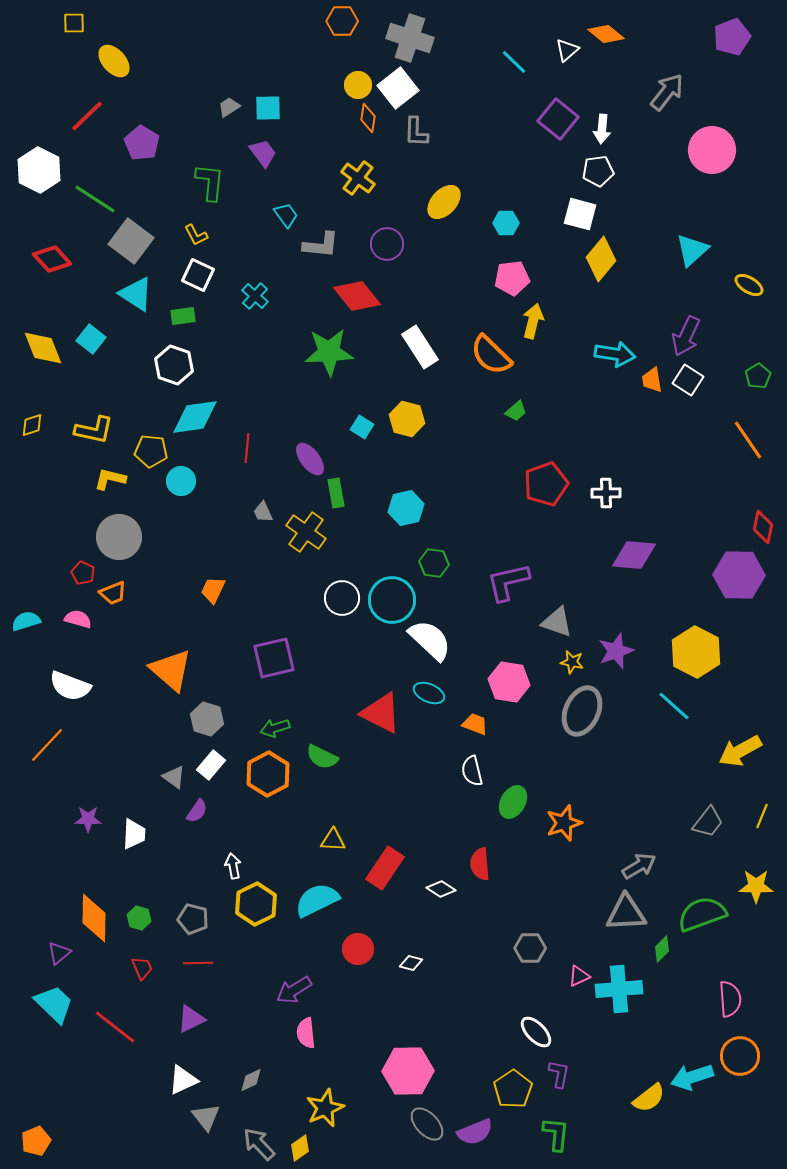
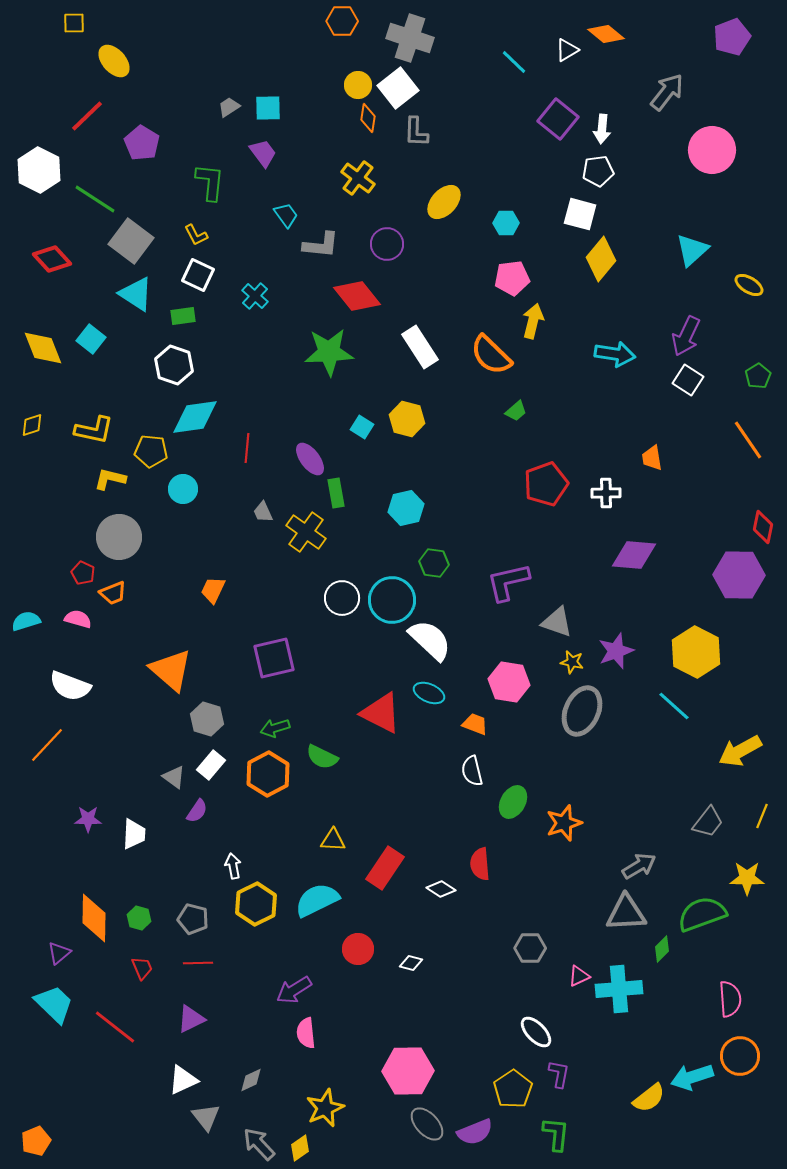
white triangle at (567, 50): rotated 10 degrees clockwise
orange trapezoid at (652, 380): moved 78 px down
cyan circle at (181, 481): moved 2 px right, 8 px down
yellow star at (756, 886): moved 9 px left, 8 px up
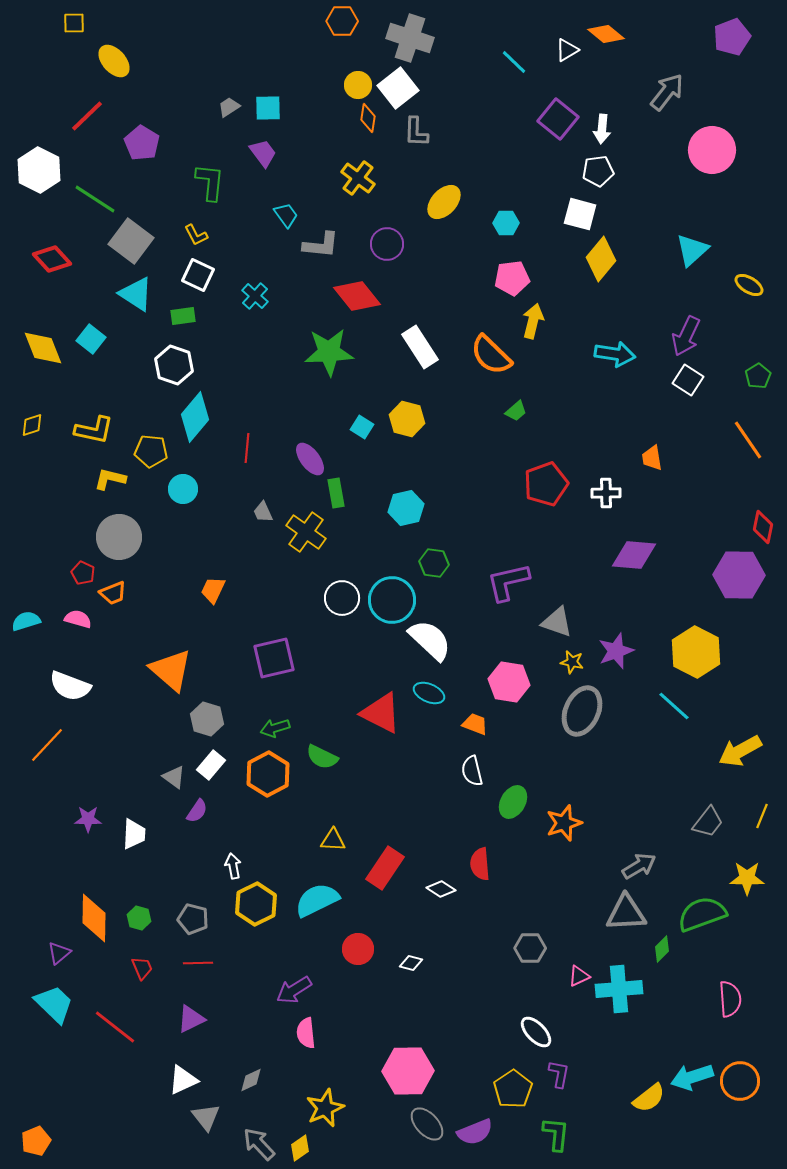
cyan diamond at (195, 417): rotated 42 degrees counterclockwise
orange circle at (740, 1056): moved 25 px down
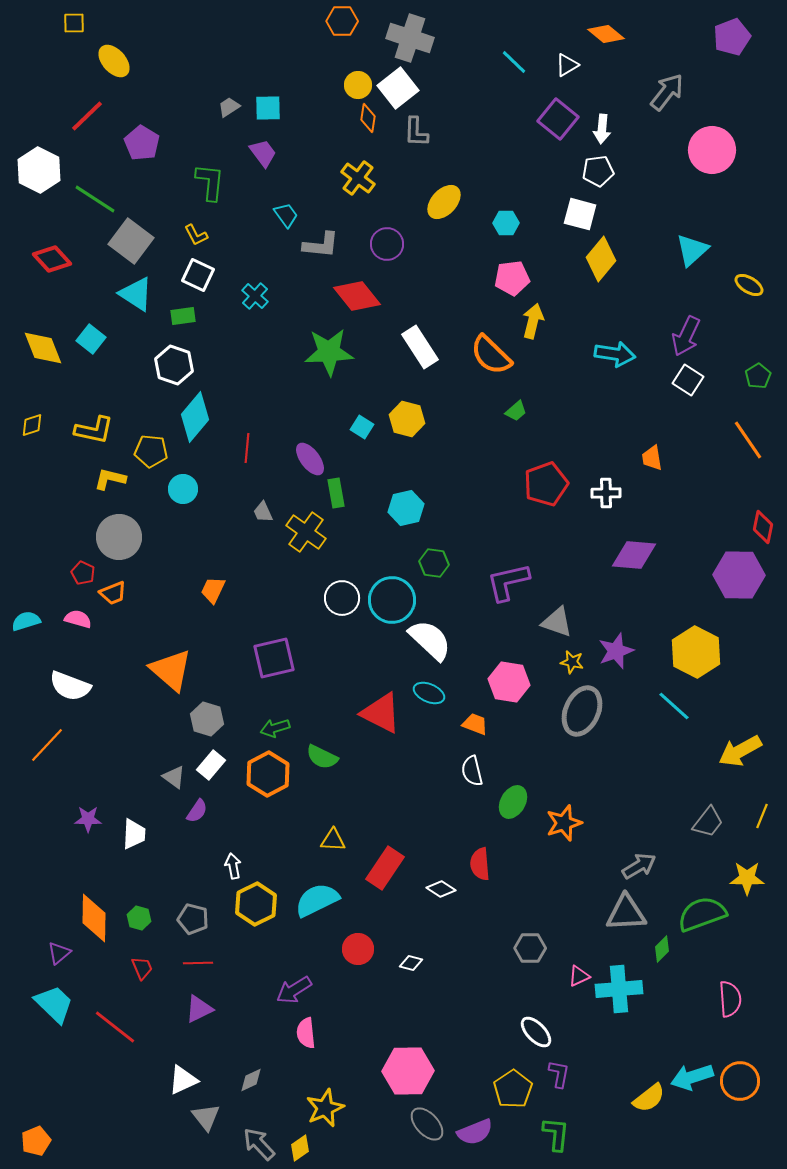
white triangle at (567, 50): moved 15 px down
purple triangle at (191, 1019): moved 8 px right, 10 px up
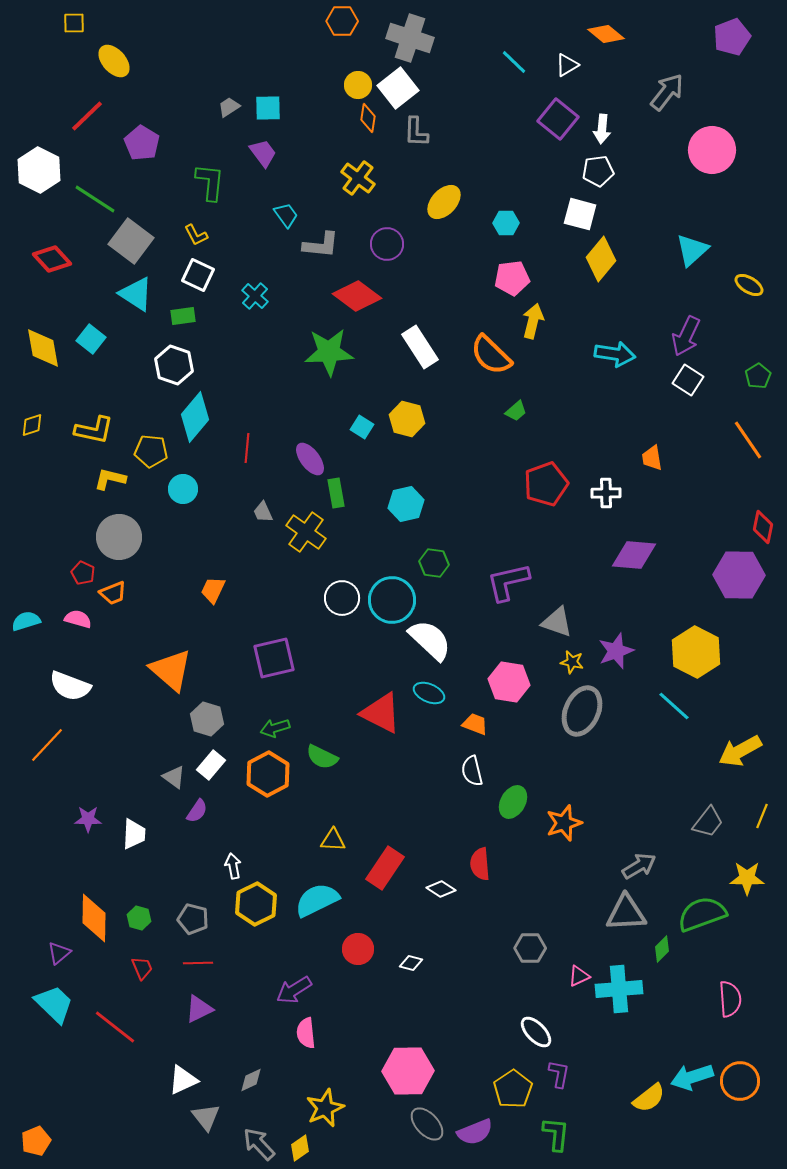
red diamond at (357, 296): rotated 15 degrees counterclockwise
yellow diamond at (43, 348): rotated 12 degrees clockwise
cyan hexagon at (406, 508): moved 4 px up
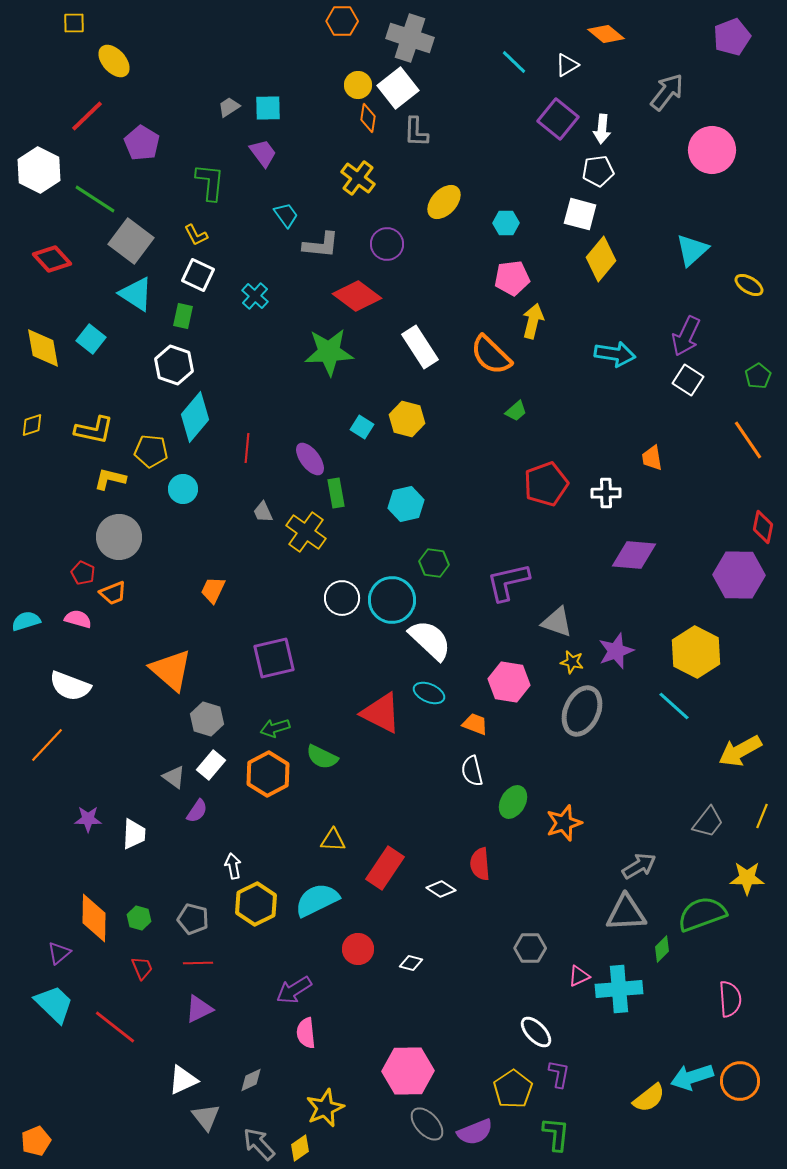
green rectangle at (183, 316): rotated 70 degrees counterclockwise
